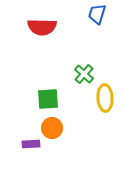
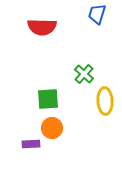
yellow ellipse: moved 3 px down
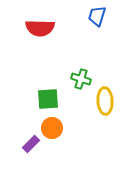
blue trapezoid: moved 2 px down
red semicircle: moved 2 px left, 1 px down
green cross: moved 3 px left, 5 px down; rotated 24 degrees counterclockwise
purple rectangle: rotated 42 degrees counterclockwise
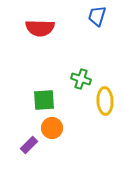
green square: moved 4 px left, 1 px down
purple rectangle: moved 2 px left, 1 px down
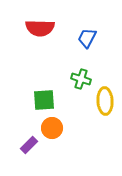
blue trapezoid: moved 10 px left, 22 px down; rotated 10 degrees clockwise
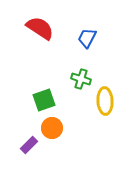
red semicircle: rotated 148 degrees counterclockwise
green square: rotated 15 degrees counterclockwise
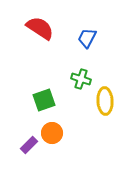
orange circle: moved 5 px down
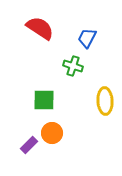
green cross: moved 8 px left, 13 px up
green square: rotated 20 degrees clockwise
